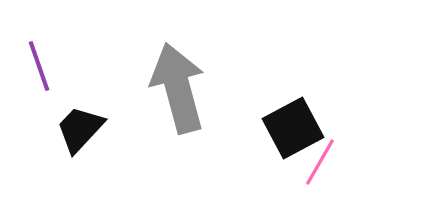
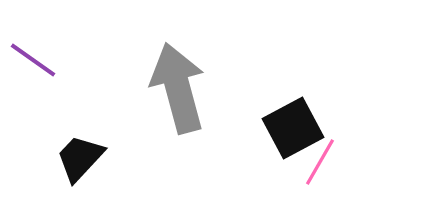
purple line: moved 6 px left, 6 px up; rotated 36 degrees counterclockwise
black trapezoid: moved 29 px down
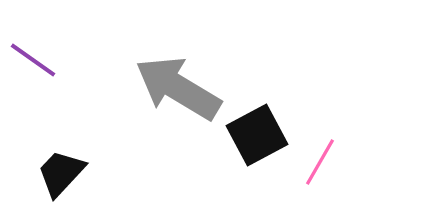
gray arrow: rotated 44 degrees counterclockwise
black square: moved 36 px left, 7 px down
black trapezoid: moved 19 px left, 15 px down
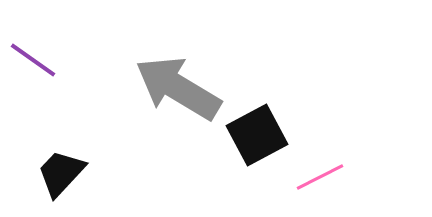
pink line: moved 15 px down; rotated 33 degrees clockwise
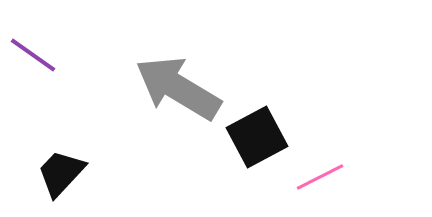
purple line: moved 5 px up
black square: moved 2 px down
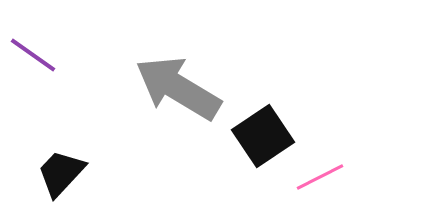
black square: moved 6 px right, 1 px up; rotated 6 degrees counterclockwise
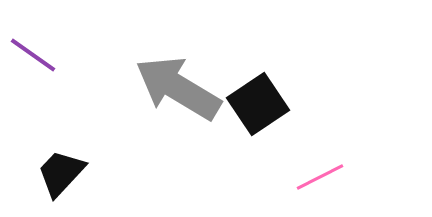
black square: moved 5 px left, 32 px up
